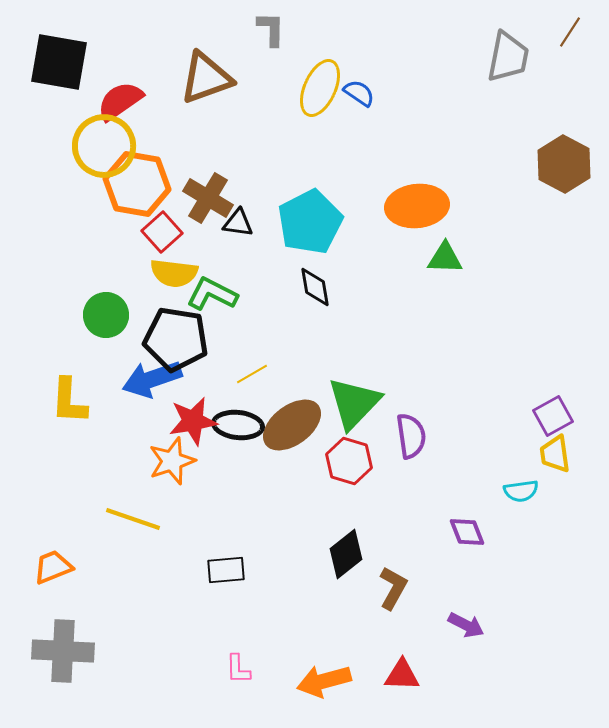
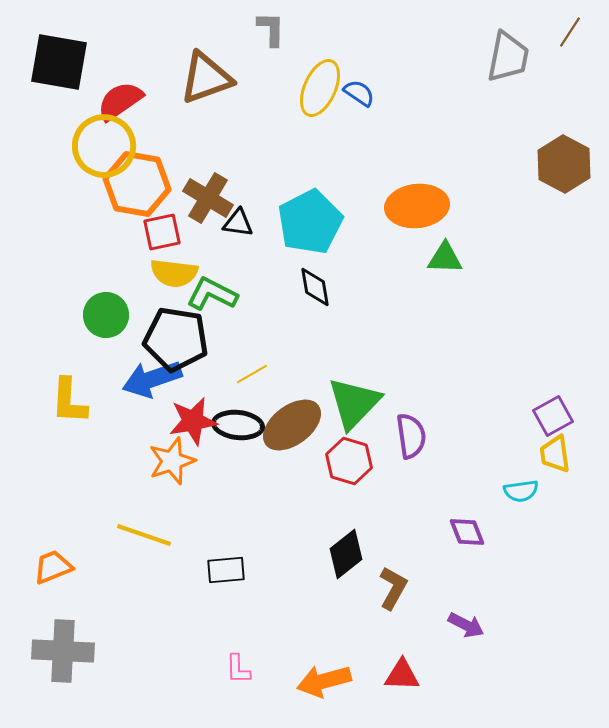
red square at (162, 232): rotated 30 degrees clockwise
yellow line at (133, 519): moved 11 px right, 16 px down
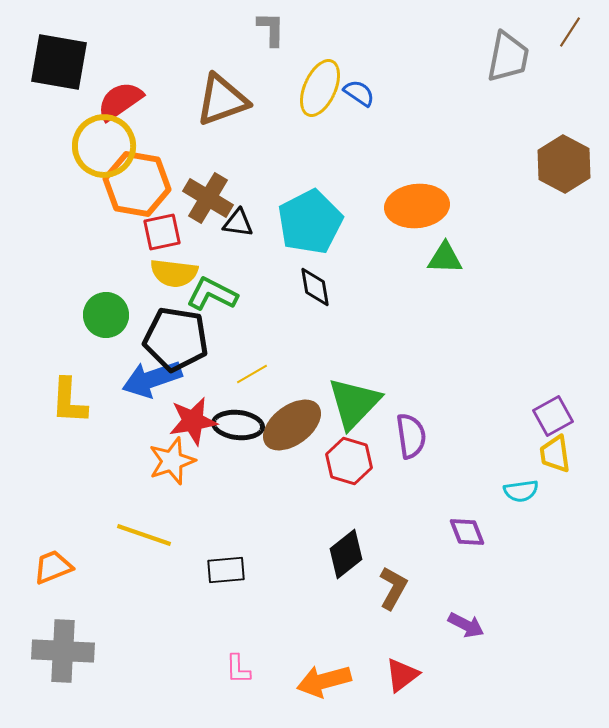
brown triangle at (206, 78): moved 16 px right, 22 px down
red triangle at (402, 675): rotated 39 degrees counterclockwise
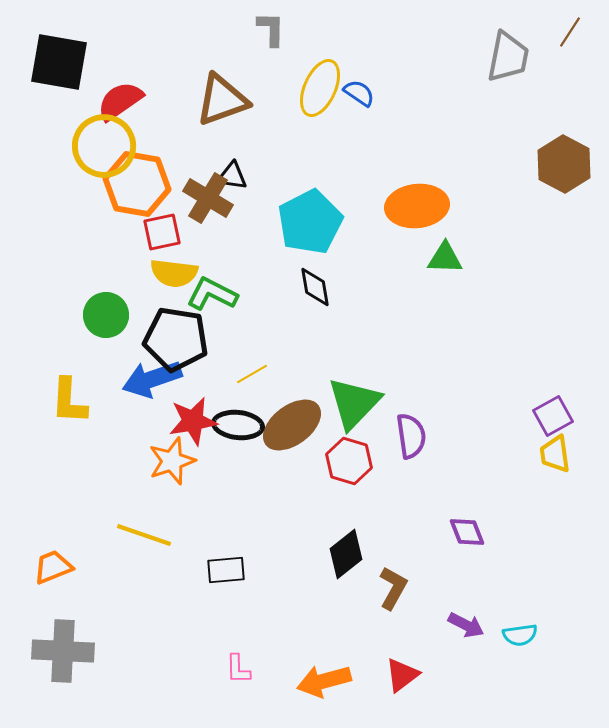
black triangle at (238, 223): moved 6 px left, 47 px up
cyan semicircle at (521, 491): moved 1 px left, 144 px down
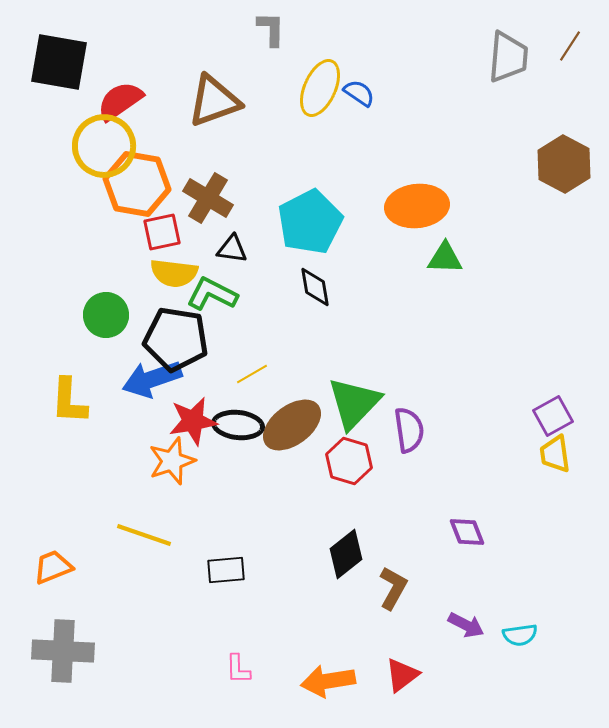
brown line at (570, 32): moved 14 px down
gray trapezoid at (508, 57): rotated 6 degrees counterclockwise
brown triangle at (222, 100): moved 8 px left, 1 px down
black triangle at (232, 176): moved 73 px down
purple semicircle at (411, 436): moved 2 px left, 6 px up
orange arrow at (324, 681): moved 4 px right; rotated 6 degrees clockwise
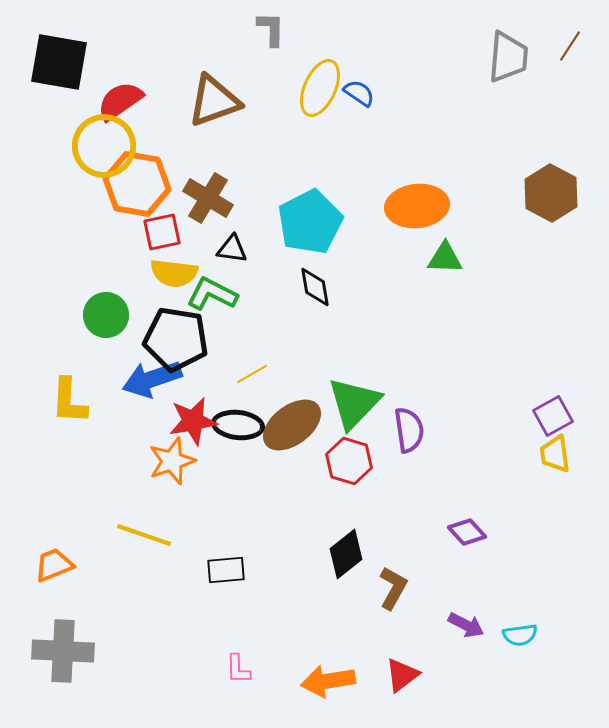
brown hexagon at (564, 164): moved 13 px left, 29 px down
purple diamond at (467, 532): rotated 21 degrees counterclockwise
orange trapezoid at (53, 567): moved 1 px right, 2 px up
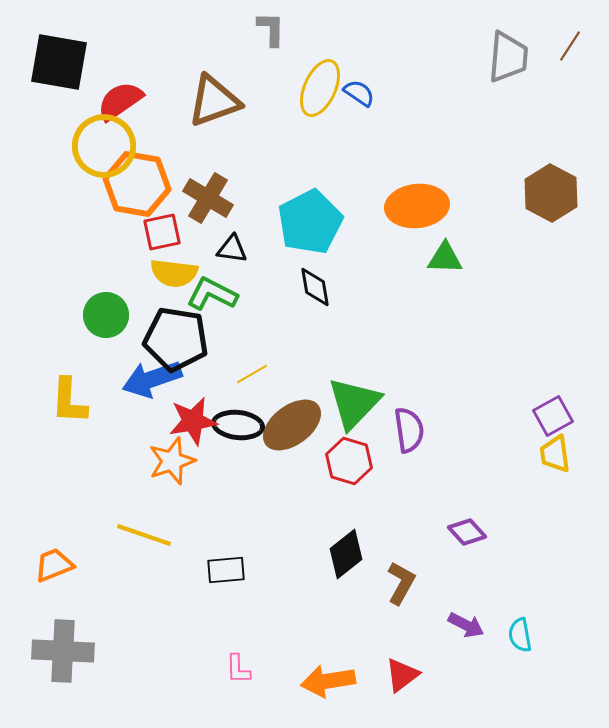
brown L-shape at (393, 588): moved 8 px right, 5 px up
cyan semicircle at (520, 635): rotated 88 degrees clockwise
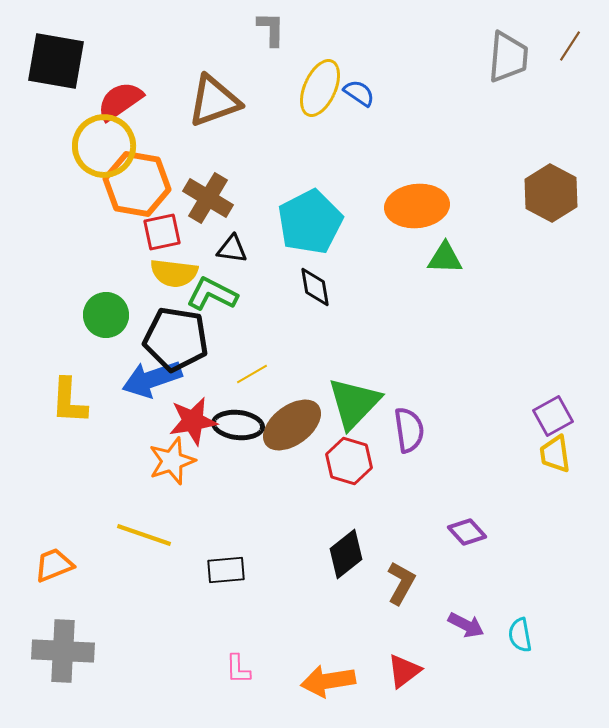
black square at (59, 62): moved 3 px left, 1 px up
red triangle at (402, 675): moved 2 px right, 4 px up
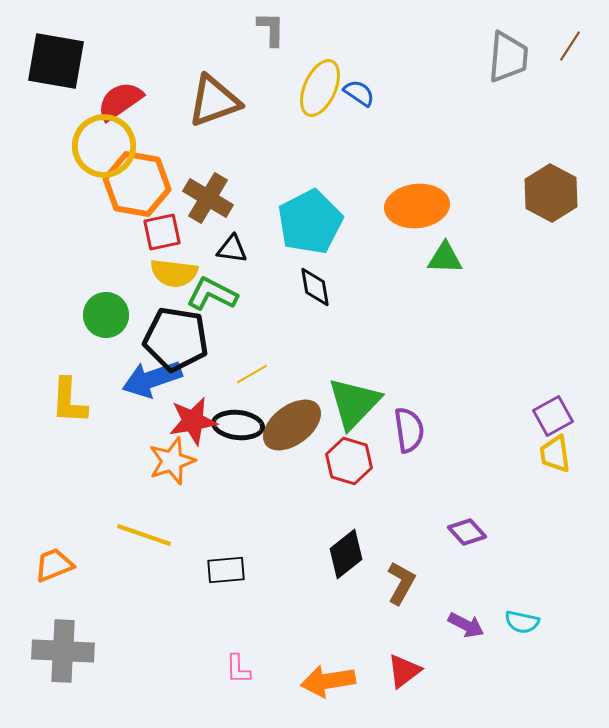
cyan semicircle at (520, 635): moved 2 px right, 13 px up; rotated 68 degrees counterclockwise
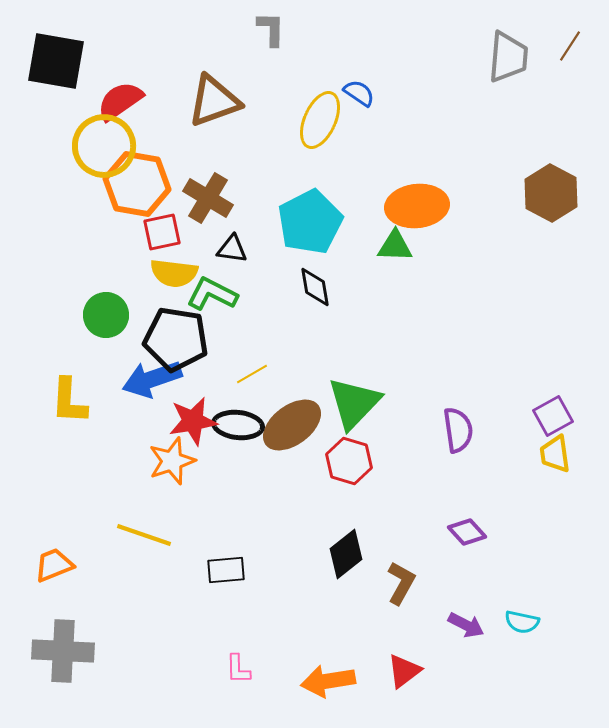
yellow ellipse at (320, 88): moved 32 px down
green triangle at (445, 258): moved 50 px left, 12 px up
purple semicircle at (409, 430): moved 49 px right
